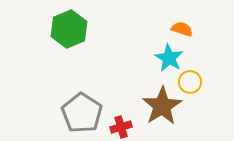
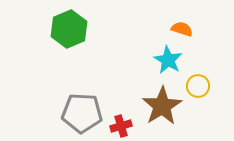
cyan star: moved 1 px left, 2 px down
yellow circle: moved 8 px right, 4 px down
gray pentagon: rotated 30 degrees counterclockwise
red cross: moved 1 px up
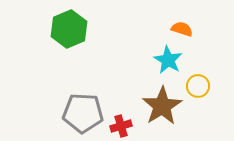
gray pentagon: moved 1 px right
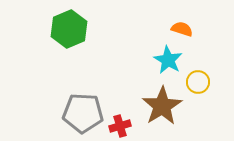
yellow circle: moved 4 px up
red cross: moved 1 px left
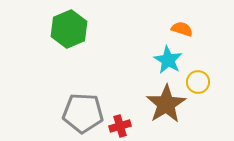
brown star: moved 4 px right, 2 px up
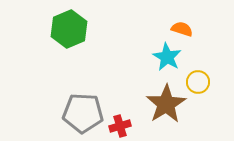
cyan star: moved 1 px left, 3 px up
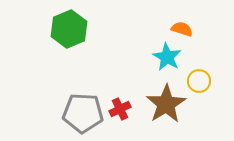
yellow circle: moved 1 px right, 1 px up
red cross: moved 17 px up; rotated 10 degrees counterclockwise
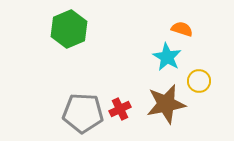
brown star: rotated 21 degrees clockwise
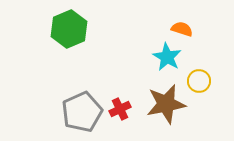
gray pentagon: moved 1 px left, 1 px up; rotated 27 degrees counterclockwise
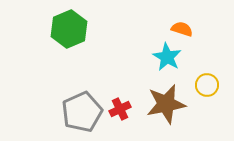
yellow circle: moved 8 px right, 4 px down
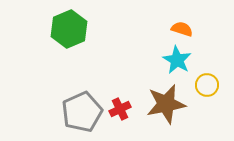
cyan star: moved 10 px right, 3 px down
